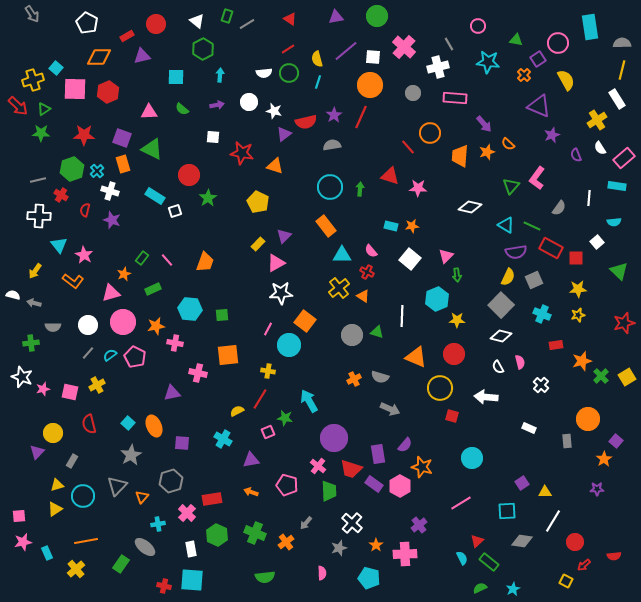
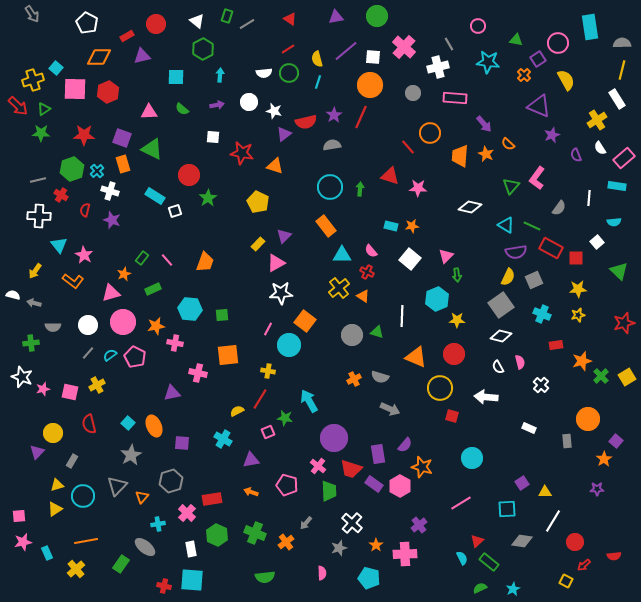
orange star at (487, 152): moved 1 px left, 2 px down; rotated 28 degrees counterclockwise
gray square at (501, 305): rotated 10 degrees clockwise
cyan square at (507, 511): moved 2 px up
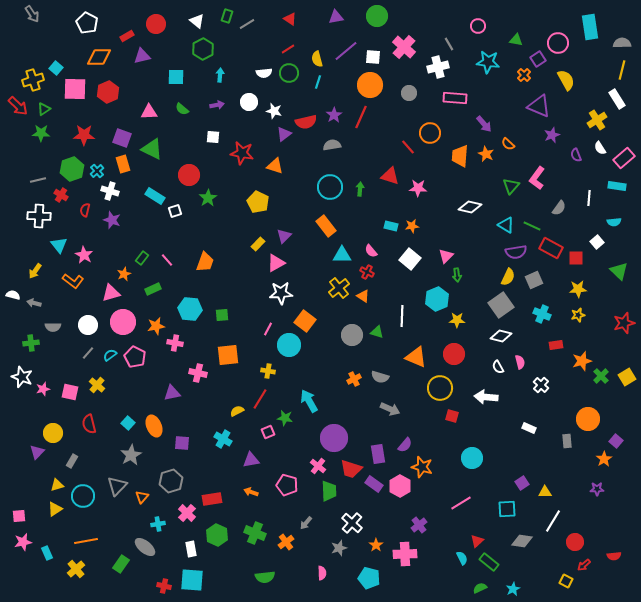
gray circle at (413, 93): moved 4 px left
yellow cross at (97, 385): rotated 21 degrees counterclockwise
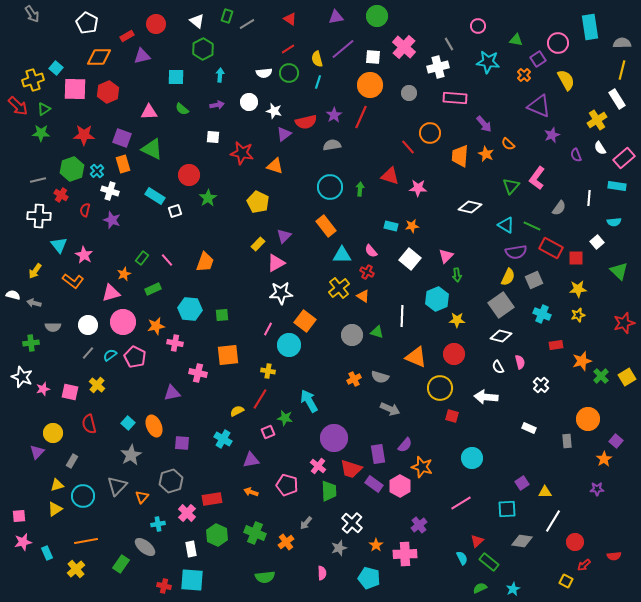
purple line at (346, 51): moved 3 px left, 2 px up
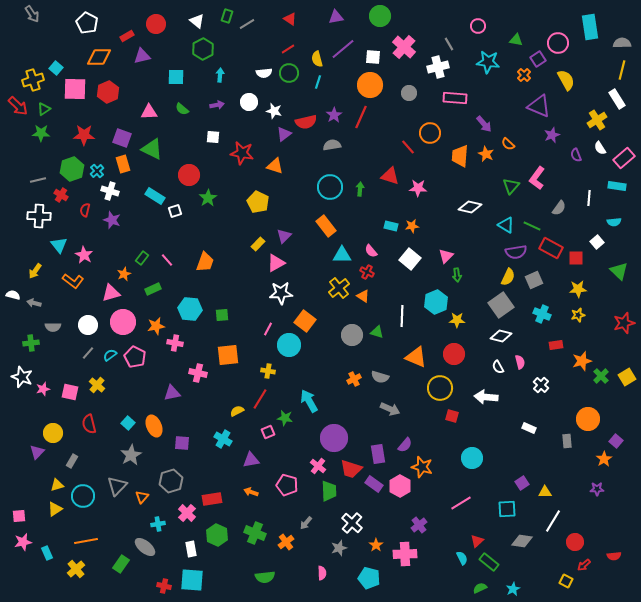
green circle at (377, 16): moved 3 px right
cyan hexagon at (437, 299): moved 1 px left, 3 px down
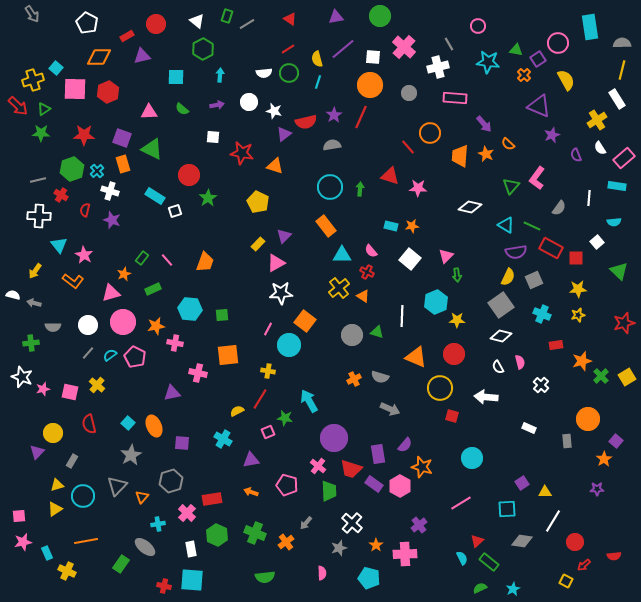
green triangle at (516, 40): moved 10 px down
yellow cross at (76, 569): moved 9 px left, 2 px down; rotated 24 degrees counterclockwise
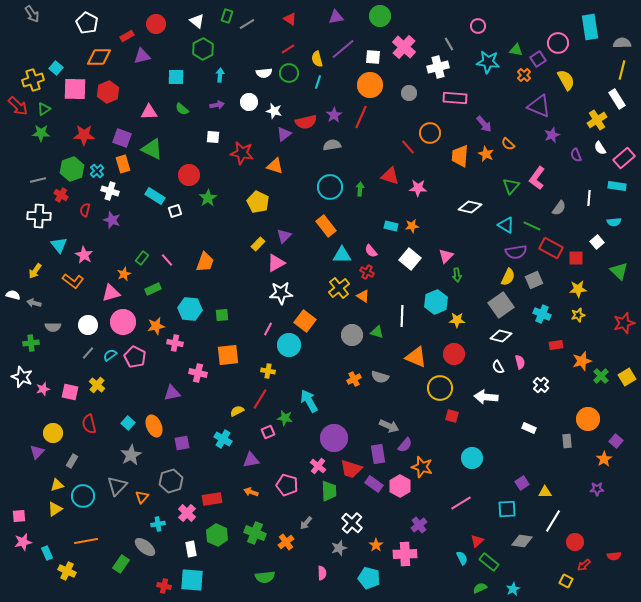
gray arrow at (390, 409): moved 1 px left, 17 px down
purple square at (182, 443): rotated 14 degrees counterclockwise
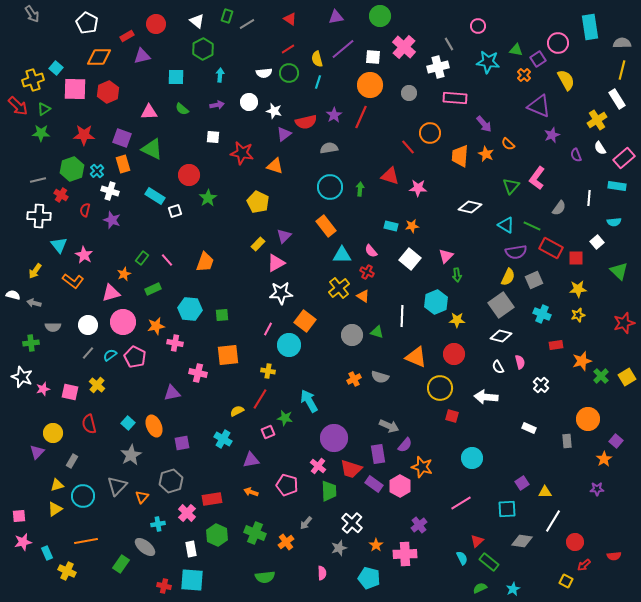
gray semicircle at (332, 145): moved 3 px left, 3 px down
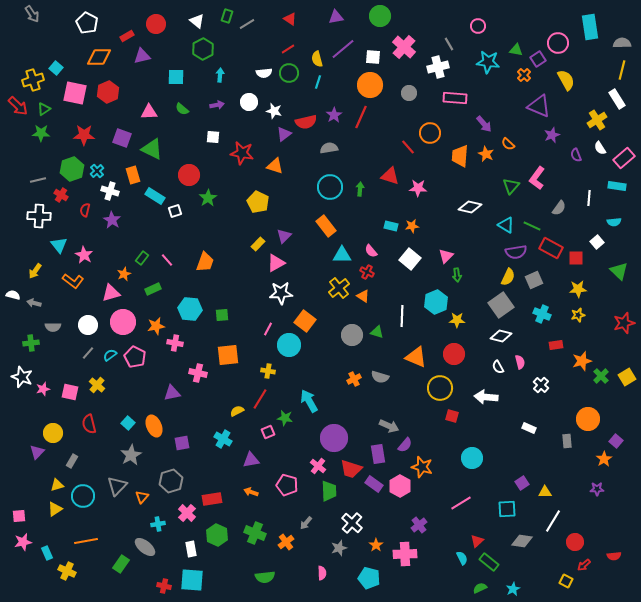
pink square at (75, 89): moved 4 px down; rotated 10 degrees clockwise
orange rectangle at (123, 164): moved 10 px right, 11 px down
purple star at (112, 220): rotated 12 degrees clockwise
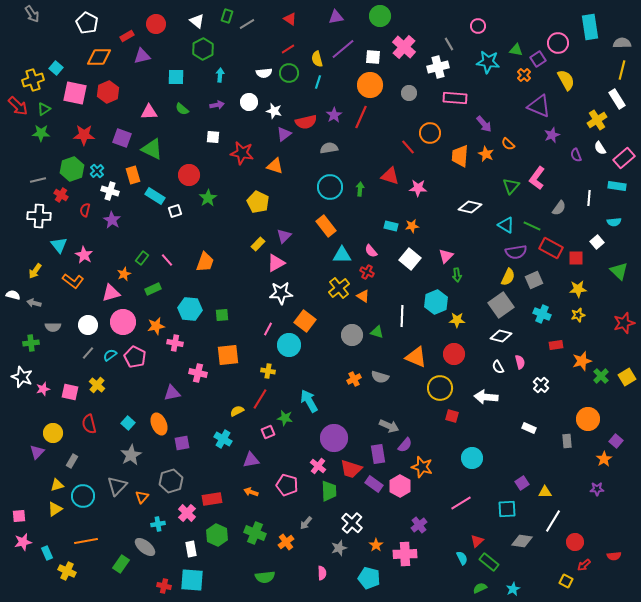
orange ellipse at (154, 426): moved 5 px right, 2 px up
